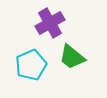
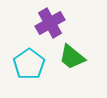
cyan pentagon: moved 2 px left, 1 px up; rotated 12 degrees counterclockwise
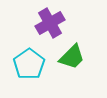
green trapezoid: rotated 84 degrees counterclockwise
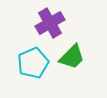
cyan pentagon: moved 4 px right, 1 px up; rotated 12 degrees clockwise
